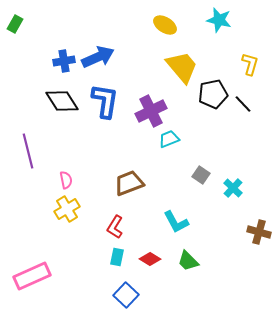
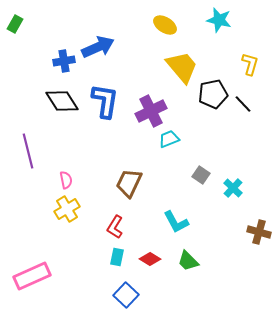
blue arrow: moved 10 px up
brown trapezoid: rotated 44 degrees counterclockwise
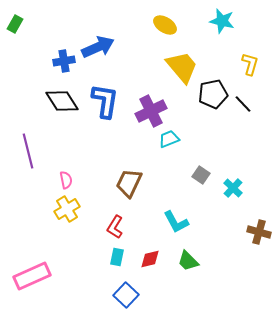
cyan star: moved 3 px right, 1 px down
red diamond: rotated 45 degrees counterclockwise
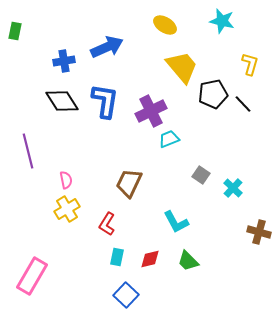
green rectangle: moved 7 px down; rotated 18 degrees counterclockwise
blue arrow: moved 9 px right
red L-shape: moved 8 px left, 3 px up
pink rectangle: rotated 36 degrees counterclockwise
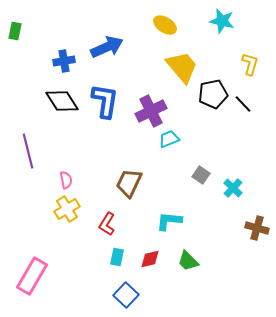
cyan L-shape: moved 7 px left, 1 px up; rotated 124 degrees clockwise
brown cross: moved 2 px left, 4 px up
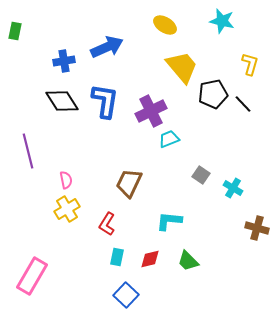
cyan cross: rotated 12 degrees counterclockwise
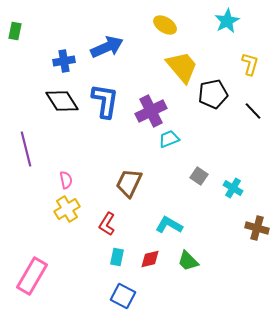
cyan star: moved 5 px right; rotated 30 degrees clockwise
black line: moved 10 px right, 7 px down
purple line: moved 2 px left, 2 px up
gray square: moved 2 px left, 1 px down
cyan L-shape: moved 4 px down; rotated 24 degrees clockwise
blue square: moved 3 px left, 1 px down; rotated 15 degrees counterclockwise
